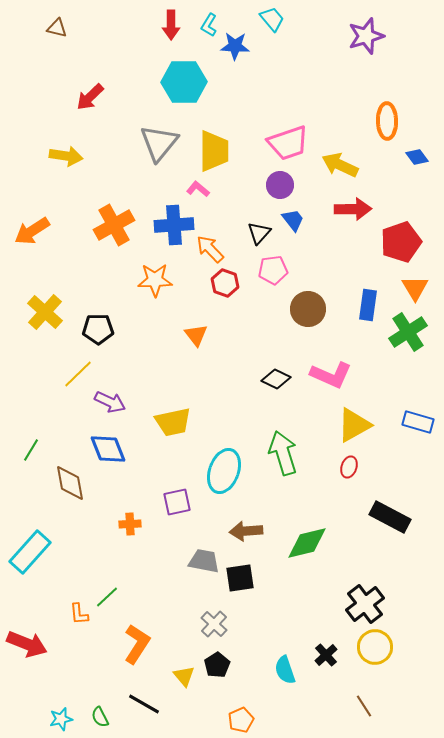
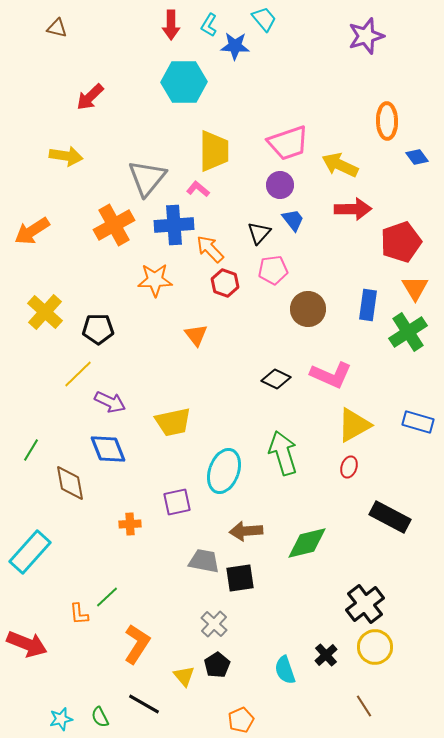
cyan trapezoid at (272, 19): moved 8 px left
gray triangle at (159, 143): moved 12 px left, 35 px down
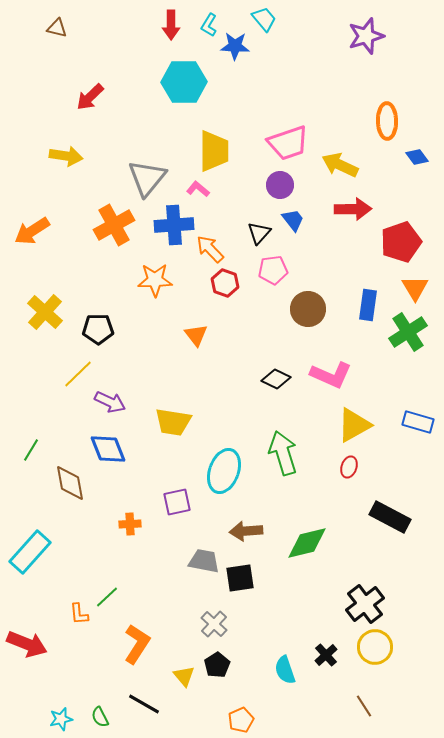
yellow trapezoid at (173, 422): rotated 21 degrees clockwise
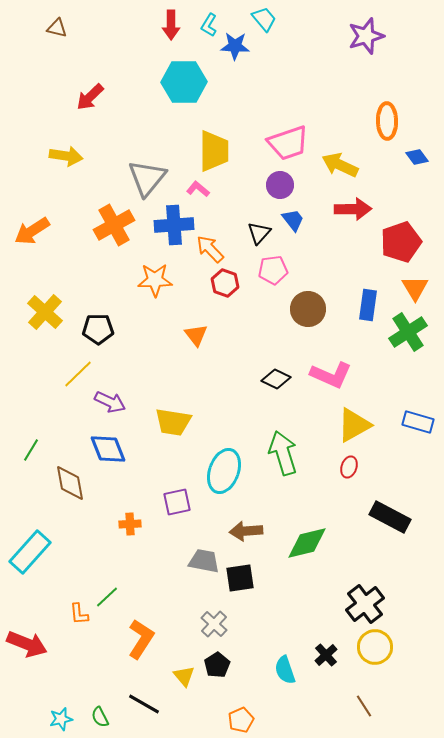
orange L-shape at (137, 644): moved 4 px right, 5 px up
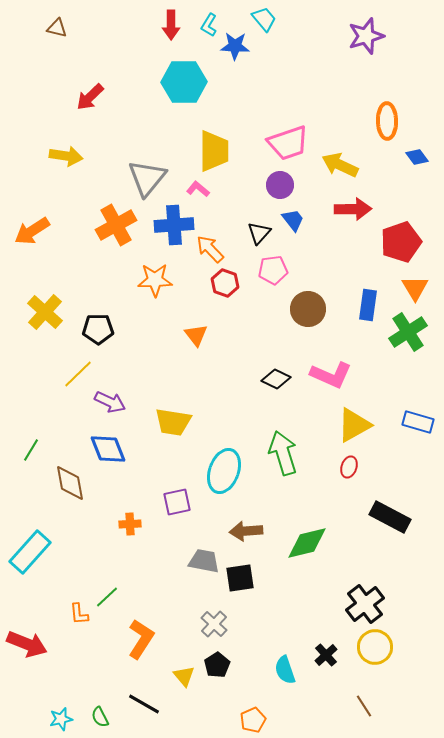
orange cross at (114, 225): moved 2 px right
orange pentagon at (241, 720): moved 12 px right
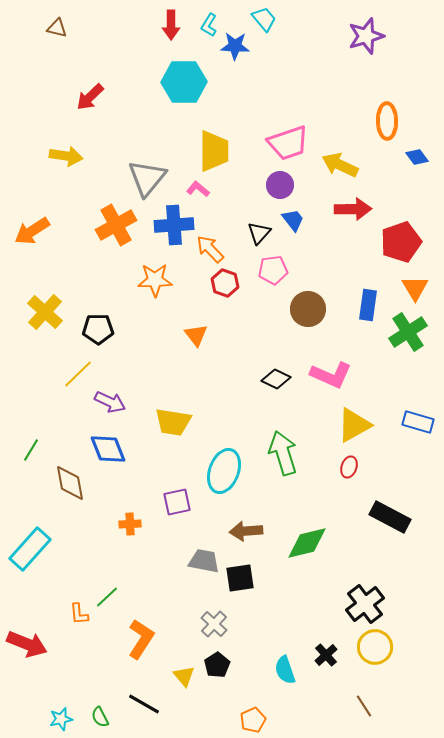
cyan rectangle at (30, 552): moved 3 px up
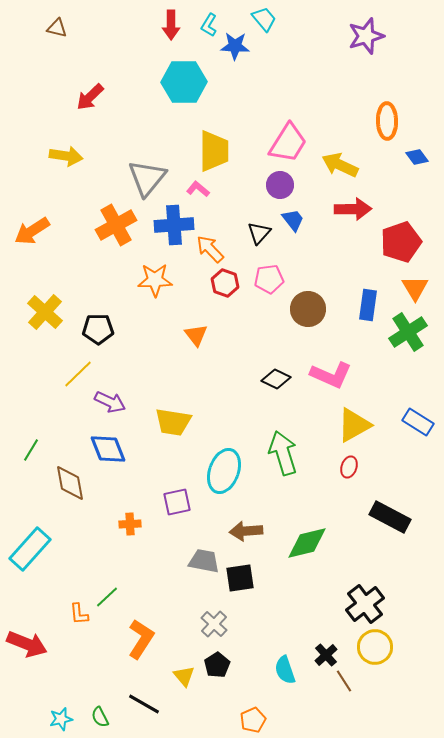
pink trapezoid at (288, 143): rotated 39 degrees counterclockwise
pink pentagon at (273, 270): moved 4 px left, 9 px down
blue rectangle at (418, 422): rotated 16 degrees clockwise
brown line at (364, 706): moved 20 px left, 25 px up
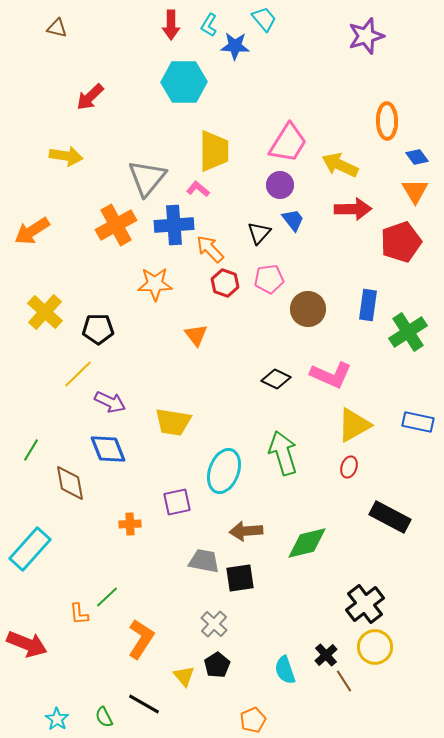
orange star at (155, 280): moved 4 px down
orange triangle at (415, 288): moved 97 px up
blue rectangle at (418, 422): rotated 20 degrees counterclockwise
green semicircle at (100, 717): moved 4 px right
cyan star at (61, 719): moved 4 px left; rotated 25 degrees counterclockwise
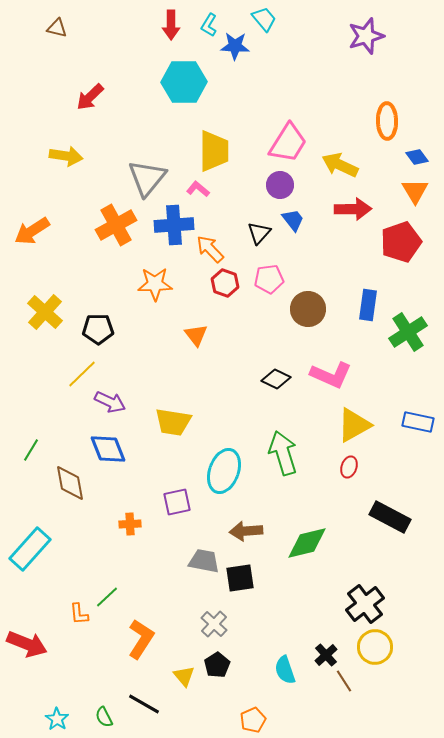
yellow line at (78, 374): moved 4 px right
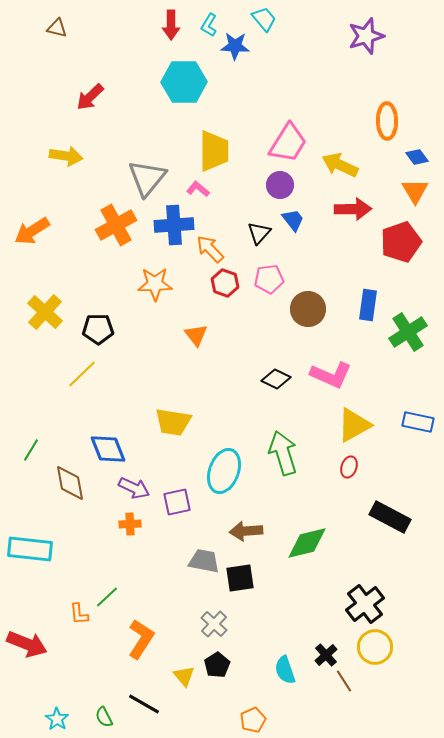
purple arrow at (110, 402): moved 24 px right, 86 px down
cyan rectangle at (30, 549): rotated 54 degrees clockwise
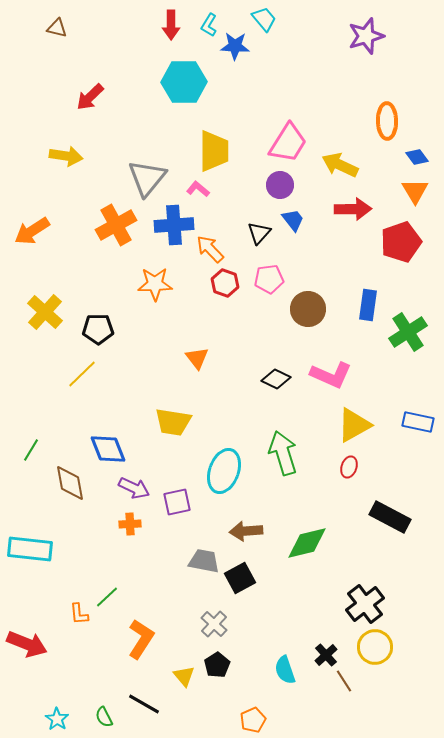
orange triangle at (196, 335): moved 1 px right, 23 px down
black square at (240, 578): rotated 20 degrees counterclockwise
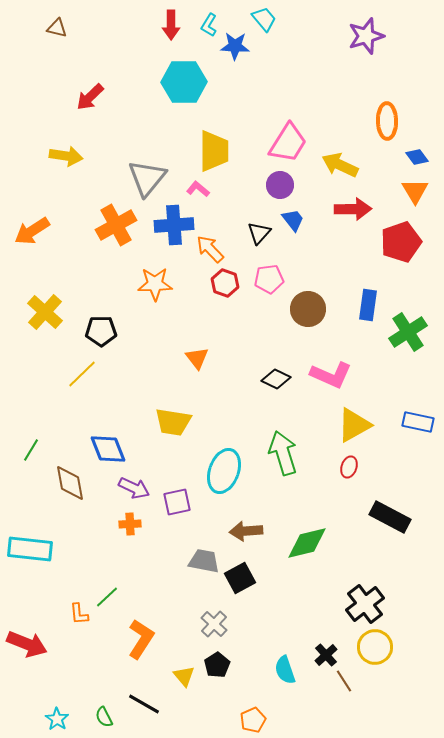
black pentagon at (98, 329): moved 3 px right, 2 px down
